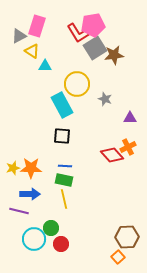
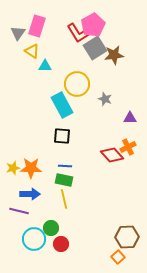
pink pentagon: rotated 20 degrees counterclockwise
gray triangle: moved 1 px left, 3 px up; rotated 28 degrees counterclockwise
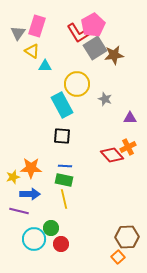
yellow star: moved 9 px down
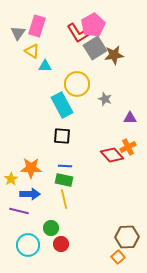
yellow star: moved 2 px left, 2 px down; rotated 16 degrees counterclockwise
cyan circle: moved 6 px left, 6 px down
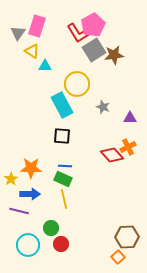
gray square: moved 1 px left, 2 px down
gray star: moved 2 px left, 8 px down
green rectangle: moved 1 px left, 1 px up; rotated 12 degrees clockwise
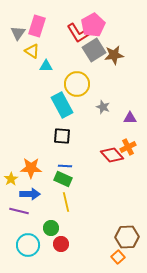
cyan triangle: moved 1 px right
yellow line: moved 2 px right, 3 px down
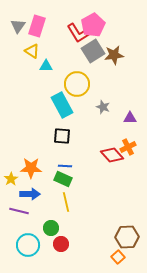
gray triangle: moved 7 px up
gray square: moved 1 px left, 1 px down
